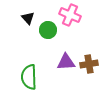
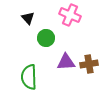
green circle: moved 2 px left, 8 px down
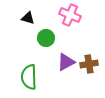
black triangle: rotated 32 degrees counterclockwise
purple triangle: rotated 24 degrees counterclockwise
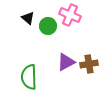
black triangle: rotated 24 degrees clockwise
green circle: moved 2 px right, 12 px up
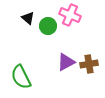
green semicircle: moved 8 px left; rotated 25 degrees counterclockwise
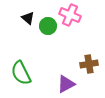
purple triangle: moved 22 px down
green semicircle: moved 4 px up
